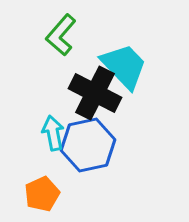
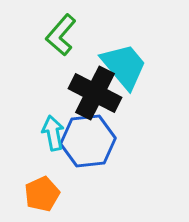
cyan trapezoid: rotated 4 degrees clockwise
blue hexagon: moved 4 px up; rotated 6 degrees clockwise
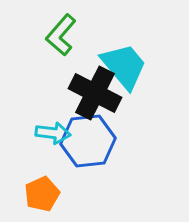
cyan arrow: rotated 108 degrees clockwise
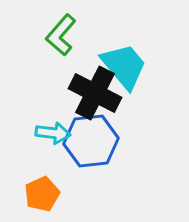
blue hexagon: moved 3 px right
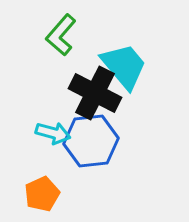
cyan arrow: rotated 8 degrees clockwise
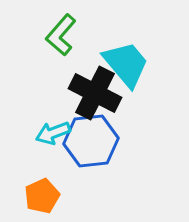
cyan trapezoid: moved 2 px right, 2 px up
cyan arrow: rotated 144 degrees clockwise
orange pentagon: moved 2 px down
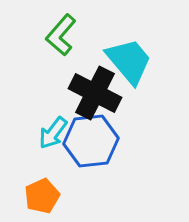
cyan trapezoid: moved 3 px right, 3 px up
cyan arrow: rotated 32 degrees counterclockwise
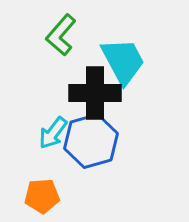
cyan trapezoid: moved 6 px left; rotated 12 degrees clockwise
black cross: rotated 27 degrees counterclockwise
blue hexagon: rotated 10 degrees counterclockwise
orange pentagon: rotated 20 degrees clockwise
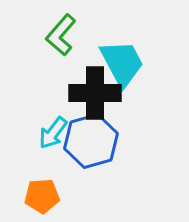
cyan trapezoid: moved 1 px left, 2 px down
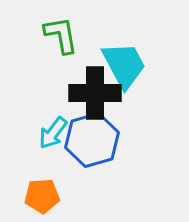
green L-shape: rotated 129 degrees clockwise
cyan trapezoid: moved 2 px right, 2 px down
blue hexagon: moved 1 px right, 1 px up
